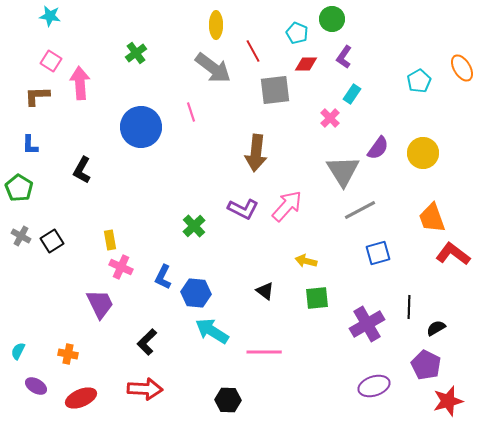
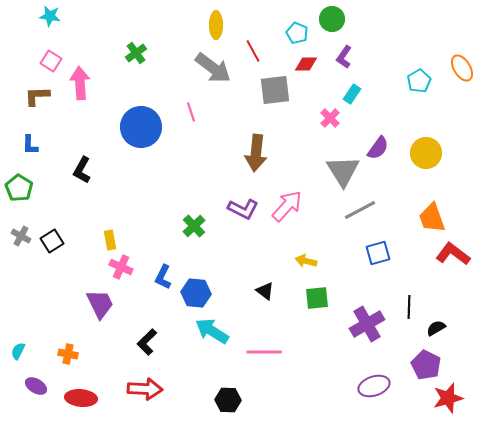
yellow circle at (423, 153): moved 3 px right
red ellipse at (81, 398): rotated 28 degrees clockwise
red star at (448, 401): moved 3 px up
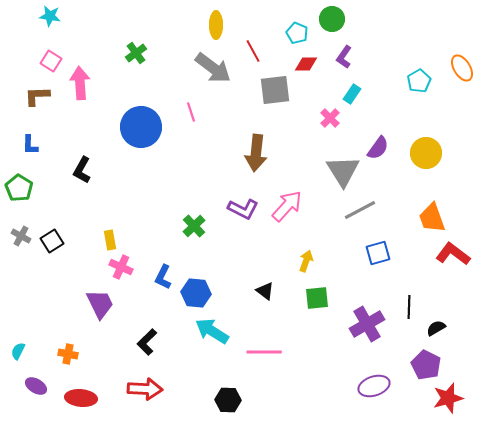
yellow arrow at (306, 261): rotated 95 degrees clockwise
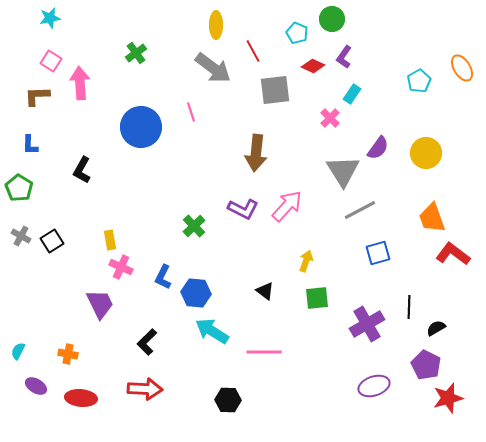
cyan star at (50, 16): moved 2 px down; rotated 20 degrees counterclockwise
red diamond at (306, 64): moved 7 px right, 2 px down; rotated 25 degrees clockwise
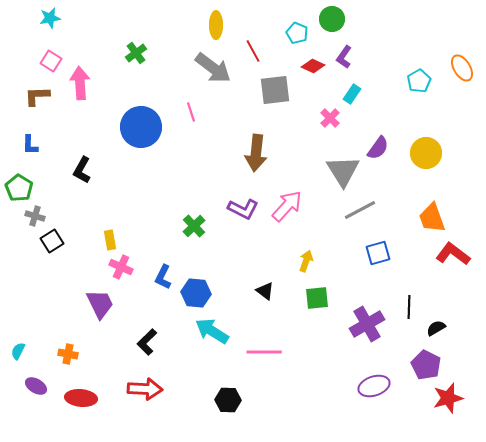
gray cross at (21, 236): moved 14 px right, 20 px up; rotated 12 degrees counterclockwise
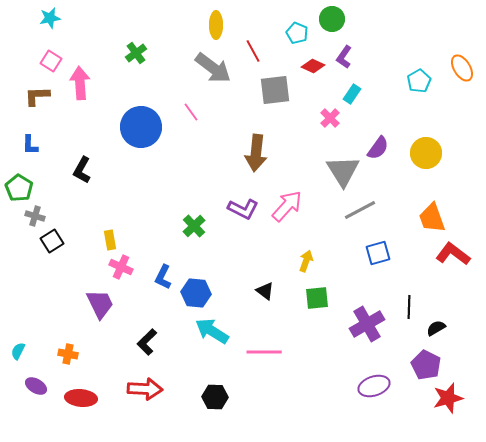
pink line at (191, 112): rotated 18 degrees counterclockwise
black hexagon at (228, 400): moved 13 px left, 3 px up
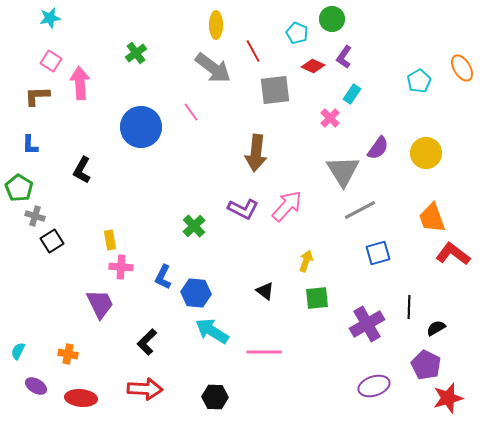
pink cross at (121, 267): rotated 20 degrees counterclockwise
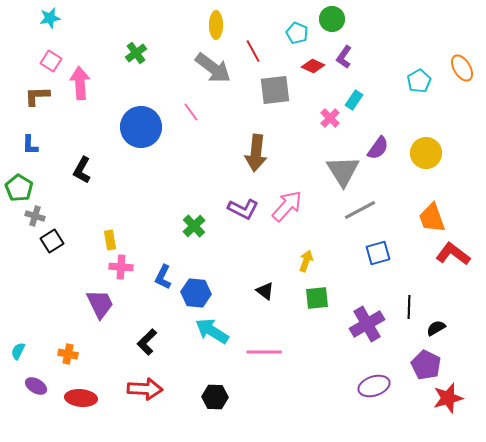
cyan rectangle at (352, 94): moved 2 px right, 6 px down
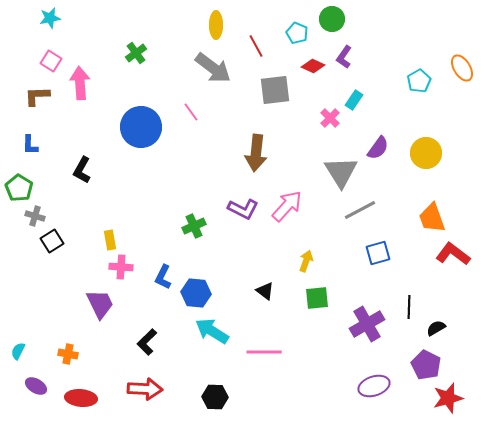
red line at (253, 51): moved 3 px right, 5 px up
gray triangle at (343, 171): moved 2 px left, 1 px down
green cross at (194, 226): rotated 20 degrees clockwise
